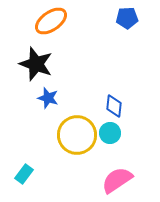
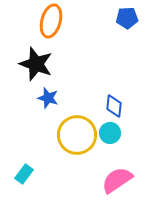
orange ellipse: rotated 40 degrees counterclockwise
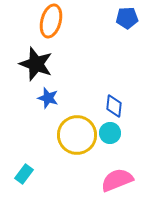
pink semicircle: rotated 12 degrees clockwise
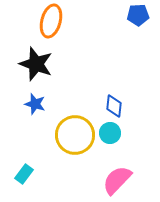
blue pentagon: moved 11 px right, 3 px up
blue star: moved 13 px left, 6 px down
yellow circle: moved 2 px left
pink semicircle: rotated 24 degrees counterclockwise
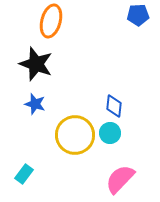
pink semicircle: moved 3 px right, 1 px up
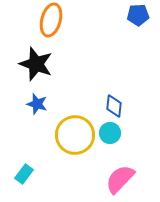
orange ellipse: moved 1 px up
blue star: moved 2 px right
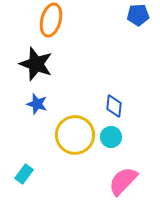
cyan circle: moved 1 px right, 4 px down
pink semicircle: moved 3 px right, 2 px down
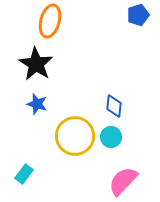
blue pentagon: rotated 15 degrees counterclockwise
orange ellipse: moved 1 px left, 1 px down
black star: rotated 12 degrees clockwise
yellow circle: moved 1 px down
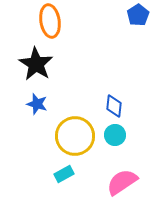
blue pentagon: rotated 15 degrees counterclockwise
orange ellipse: rotated 24 degrees counterclockwise
cyan circle: moved 4 px right, 2 px up
cyan rectangle: moved 40 px right; rotated 24 degrees clockwise
pink semicircle: moved 1 px left, 1 px down; rotated 12 degrees clockwise
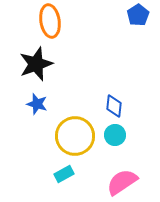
black star: rotated 20 degrees clockwise
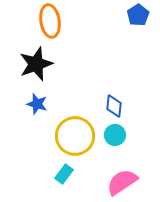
cyan rectangle: rotated 24 degrees counterclockwise
